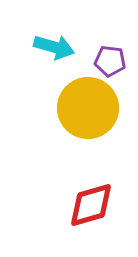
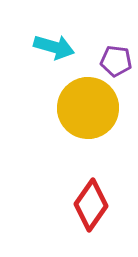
purple pentagon: moved 6 px right
red diamond: rotated 39 degrees counterclockwise
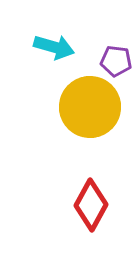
yellow circle: moved 2 px right, 1 px up
red diamond: rotated 6 degrees counterclockwise
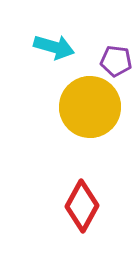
red diamond: moved 9 px left, 1 px down
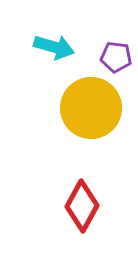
purple pentagon: moved 4 px up
yellow circle: moved 1 px right, 1 px down
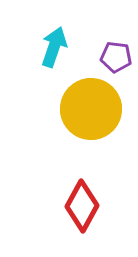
cyan arrow: rotated 87 degrees counterclockwise
yellow circle: moved 1 px down
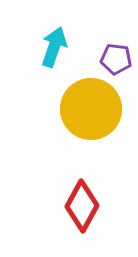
purple pentagon: moved 2 px down
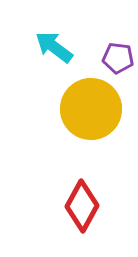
cyan arrow: rotated 72 degrees counterclockwise
purple pentagon: moved 2 px right, 1 px up
